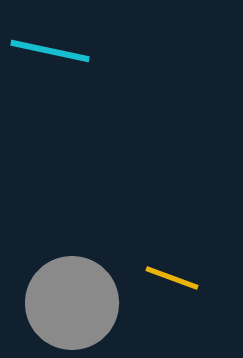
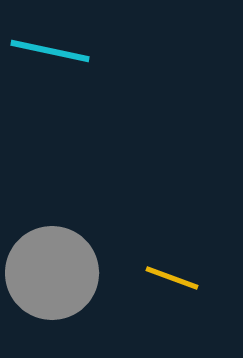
gray circle: moved 20 px left, 30 px up
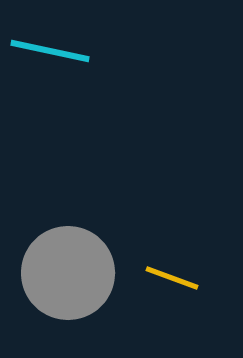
gray circle: moved 16 px right
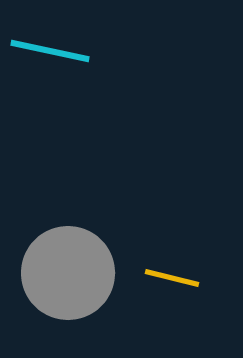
yellow line: rotated 6 degrees counterclockwise
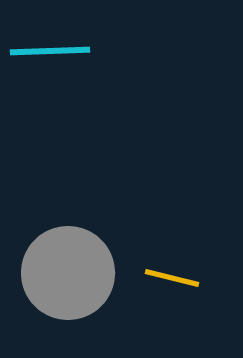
cyan line: rotated 14 degrees counterclockwise
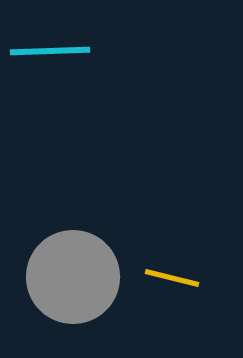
gray circle: moved 5 px right, 4 px down
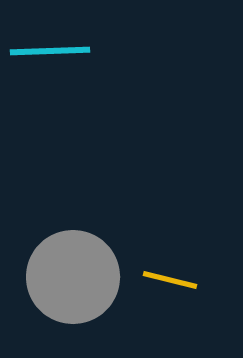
yellow line: moved 2 px left, 2 px down
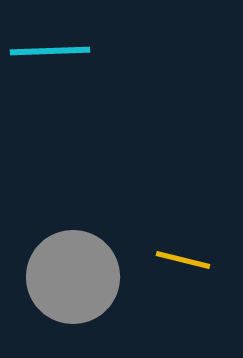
yellow line: moved 13 px right, 20 px up
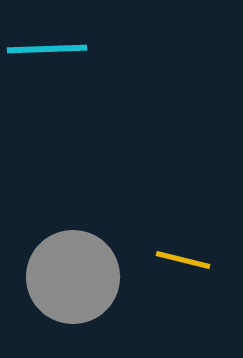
cyan line: moved 3 px left, 2 px up
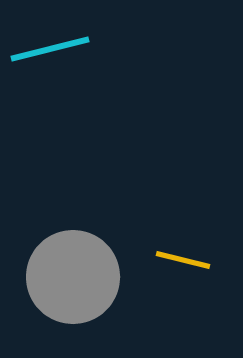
cyan line: moved 3 px right; rotated 12 degrees counterclockwise
